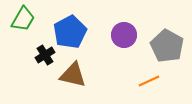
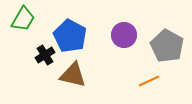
blue pentagon: moved 4 px down; rotated 16 degrees counterclockwise
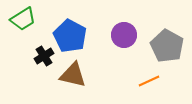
green trapezoid: rotated 28 degrees clockwise
black cross: moved 1 px left, 1 px down
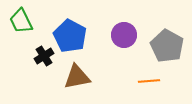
green trapezoid: moved 2 px left, 2 px down; rotated 96 degrees clockwise
brown triangle: moved 4 px right, 2 px down; rotated 24 degrees counterclockwise
orange line: rotated 20 degrees clockwise
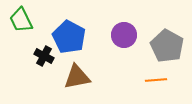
green trapezoid: moved 1 px up
blue pentagon: moved 1 px left, 1 px down
black cross: rotated 30 degrees counterclockwise
orange line: moved 7 px right, 1 px up
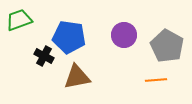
green trapezoid: moved 2 px left; rotated 96 degrees clockwise
blue pentagon: rotated 20 degrees counterclockwise
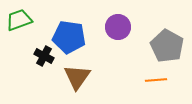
purple circle: moved 6 px left, 8 px up
brown triangle: rotated 44 degrees counterclockwise
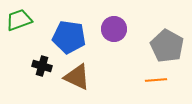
purple circle: moved 4 px left, 2 px down
black cross: moved 2 px left, 10 px down; rotated 12 degrees counterclockwise
brown triangle: rotated 40 degrees counterclockwise
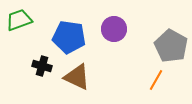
gray pentagon: moved 4 px right
orange line: rotated 55 degrees counterclockwise
